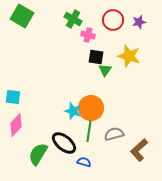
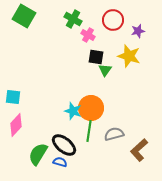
green square: moved 2 px right
purple star: moved 1 px left, 9 px down
pink cross: rotated 16 degrees clockwise
black ellipse: moved 2 px down
blue semicircle: moved 24 px left
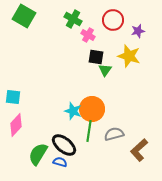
orange circle: moved 1 px right, 1 px down
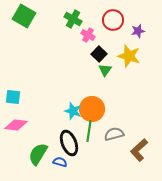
black square: moved 3 px right, 3 px up; rotated 35 degrees clockwise
pink diamond: rotated 55 degrees clockwise
black ellipse: moved 5 px right, 2 px up; rotated 30 degrees clockwise
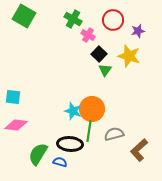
black ellipse: moved 1 px right, 1 px down; rotated 65 degrees counterclockwise
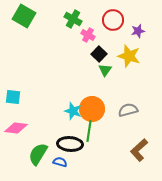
pink diamond: moved 3 px down
gray semicircle: moved 14 px right, 24 px up
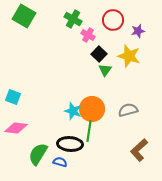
cyan square: rotated 14 degrees clockwise
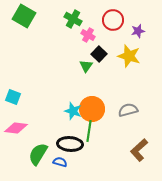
green triangle: moved 19 px left, 4 px up
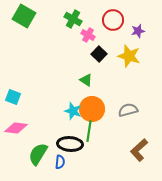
green triangle: moved 14 px down; rotated 32 degrees counterclockwise
blue semicircle: rotated 80 degrees clockwise
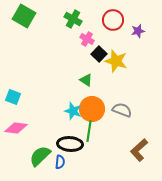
pink cross: moved 1 px left, 4 px down
yellow star: moved 13 px left, 5 px down
gray semicircle: moved 6 px left; rotated 36 degrees clockwise
green semicircle: moved 2 px right, 2 px down; rotated 15 degrees clockwise
